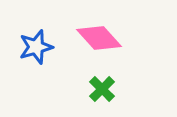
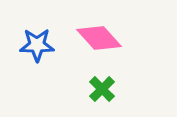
blue star: moved 1 px right, 2 px up; rotated 16 degrees clockwise
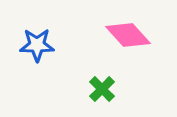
pink diamond: moved 29 px right, 3 px up
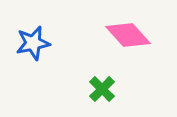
blue star: moved 4 px left, 2 px up; rotated 12 degrees counterclockwise
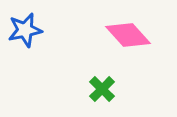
blue star: moved 8 px left, 13 px up
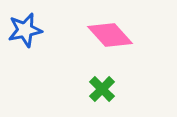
pink diamond: moved 18 px left
